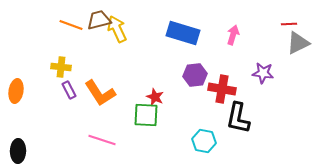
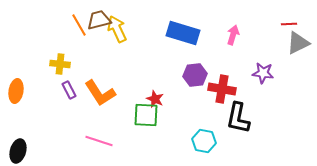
orange line: moved 8 px right; rotated 40 degrees clockwise
yellow cross: moved 1 px left, 3 px up
red star: moved 2 px down
pink line: moved 3 px left, 1 px down
black ellipse: rotated 15 degrees clockwise
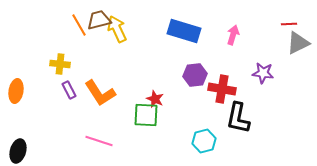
blue rectangle: moved 1 px right, 2 px up
cyan hexagon: rotated 25 degrees counterclockwise
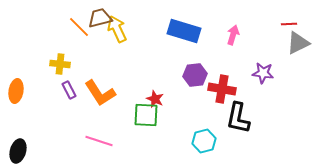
brown trapezoid: moved 1 px right, 2 px up
orange line: moved 2 px down; rotated 15 degrees counterclockwise
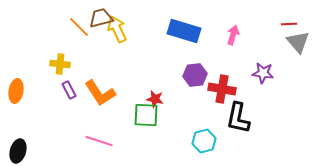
brown trapezoid: moved 1 px right
gray triangle: moved 1 px up; rotated 45 degrees counterclockwise
red star: rotated 12 degrees counterclockwise
